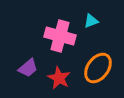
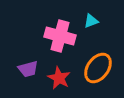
purple trapezoid: moved 1 px down; rotated 25 degrees clockwise
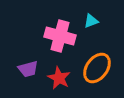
orange ellipse: moved 1 px left
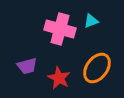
pink cross: moved 7 px up
purple trapezoid: moved 1 px left, 3 px up
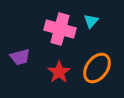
cyan triangle: rotated 28 degrees counterclockwise
purple trapezoid: moved 7 px left, 9 px up
red star: moved 6 px up; rotated 10 degrees clockwise
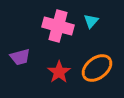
pink cross: moved 2 px left, 3 px up
orange ellipse: rotated 16 degrees clockwise
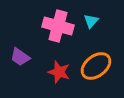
purple trapezoid: rotated 50 degrees clockwise
orange ellipse: moved 1 px left, 2 px up
red star: rotated 20 degrees counterclockwise
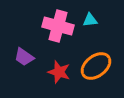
cyan triangle: moved 1 px left, 1 px up; rotated 42 degrees clockwise
purple trapezoid: moved 4 px right
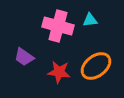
red star: rotated 10 degrees counterclockwise
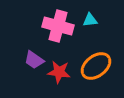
purple trapezoid: moved 10 px right, 3 px down
